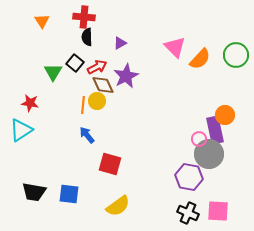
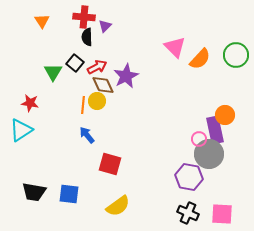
purple triangle: moved 15 px left, 17 px up; rotated 16 degrees counterclockwise
pink square: moved 4 px right, 3 px down
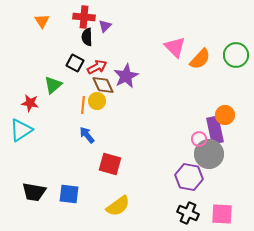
black square: rotated 12 degrees counterclockwise
green triangle: moved 13 px down; rotated 18 degrees clockwise
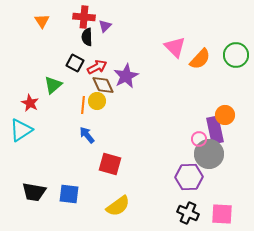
red star: rotated 18 degrees clockwise
purple hexagon: rotated 12 degrees counterclockwise
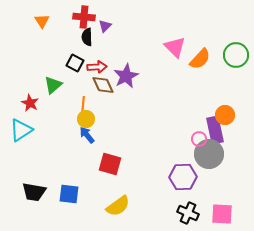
red arrow: rotated 24 degrees clockwise
yellow circle: moved 11 px left, 18 px down
purple hexagon: moved 6 px left
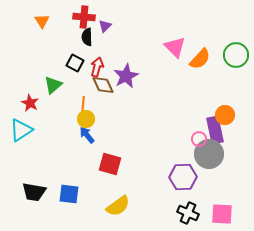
red arrow: rotated 72 degrees counterclockwise
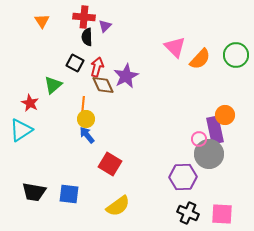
red square: rotated 15 degrees clockwise
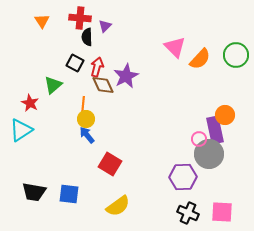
red cross: moved 4 px left, 1 px down
pink square: moved 2 px up
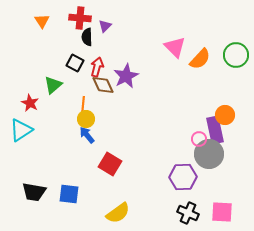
yellow semicircle: moved 7 px down
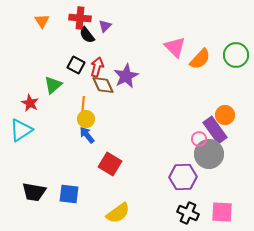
black semicircle: moved 2 px up; rotated 36 degrees counterclockwise
black square: moved 1 px right, 2 px down
purple rectangle: rotated 24 degrees counterclockwise
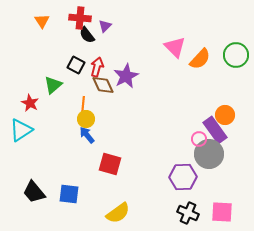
red square: rotated 15 degrees counterclockwise
black trapezoid: rotated 40 degrees clockwise
